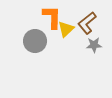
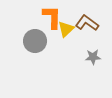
brown L-shape: rotated 75 degrees clockwise
gray star: moved 1 px left, 12 px down
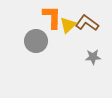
yellow triangle: moved 2 px right, 4 px up
gray circle: moved 1 px right
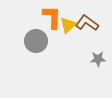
gray star: moved 5 px right, 2 px down
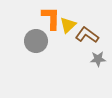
orange L-shape: moved 1 px left, 1 px down
brown L-shape: moved 12 px down
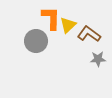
brown L-shape: moved 2 px right, 1 px up
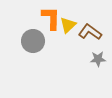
brown L-shape: moved 1 px right, 2 px up
gray circle: moved 3 px left
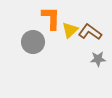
yellow triangle: moved 2 px right, 5 px down
gray circle: moved 1 px down
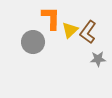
brown L-shape: moved 2 px left; rotated 90 degrees counterclockwise
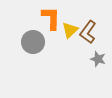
gray star: rotated 21 degrees clockwise
